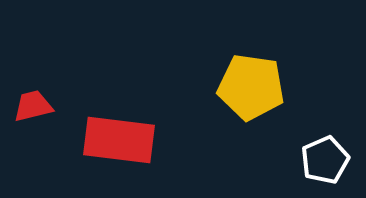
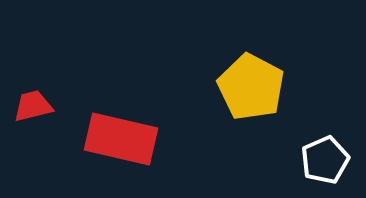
yellow pentagon: rotated 20 degrees clockwise
red rectangle: moved 2 px right, 1 px up; rotated 6 degrees clockwise
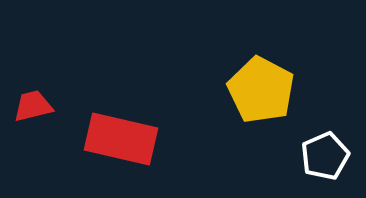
yellow pentagon: moved 10 px right, 3 px down
white pentagon: moved 4 px up
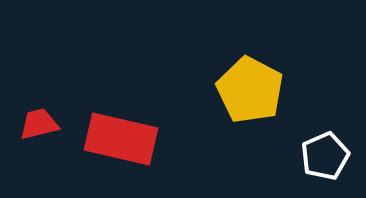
yellow pentagon: moved 11 px left
red trapezoid: moved 6 px right, 18 px down
